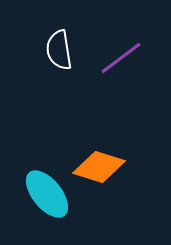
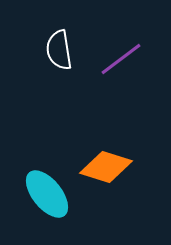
purple line: moved 1 px down
orange diamond: moved 7 px right
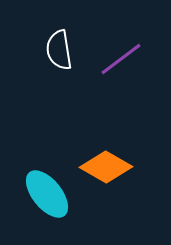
orange diamond: rotated 12 degrees clockwise
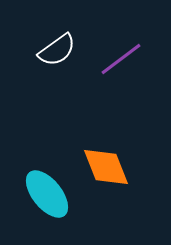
white semicircle: moved 2 px left; rotated 117 degrees counterclockwise
orange diamond: rotated 39 degrees clockwise
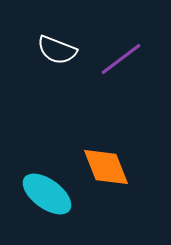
white semicircle: rotated 57 degrees clockwise
cyan ellipse: rotated 15 degrees counterclockwise
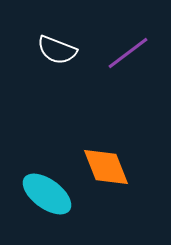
purple line: moved 7 px right, 6 px up
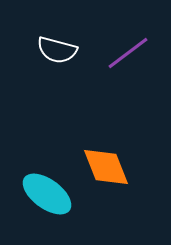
white semicircle: rotated 6 degrees counterclockwise
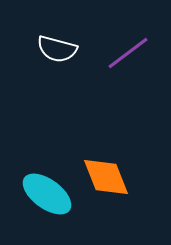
white semicircle: moved 1 px up
orange diamond: moved 10 px down
